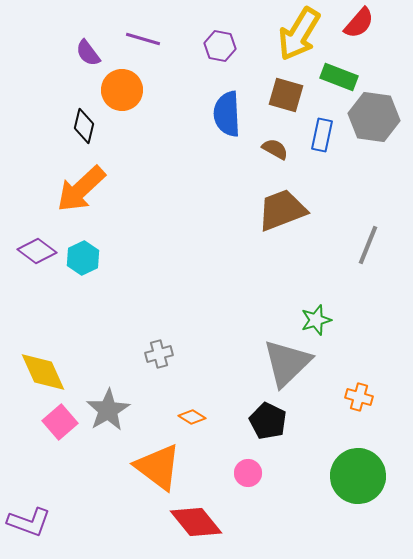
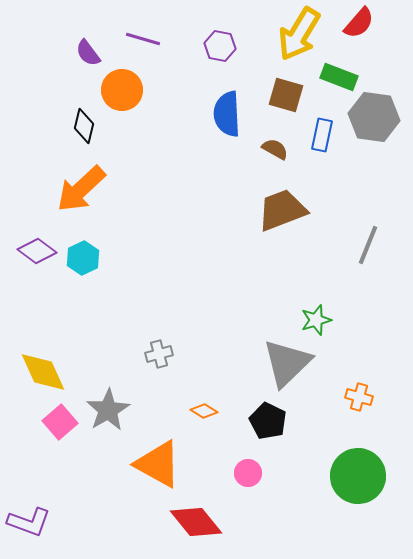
orange diamond: moved 12 px right, 6 px up
orange triangle: moved 3 px up; rotated 8 degrees counterclockwise
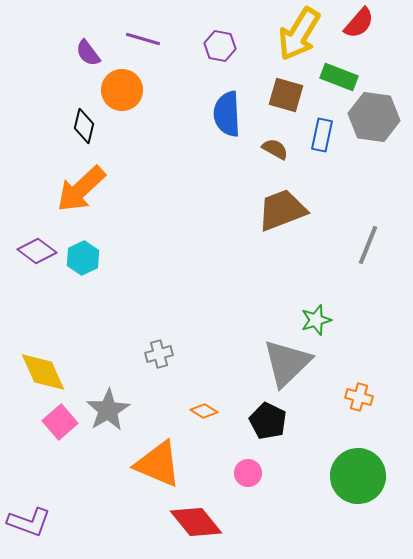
orange triangle: rotated 6 degrees counterclockwise
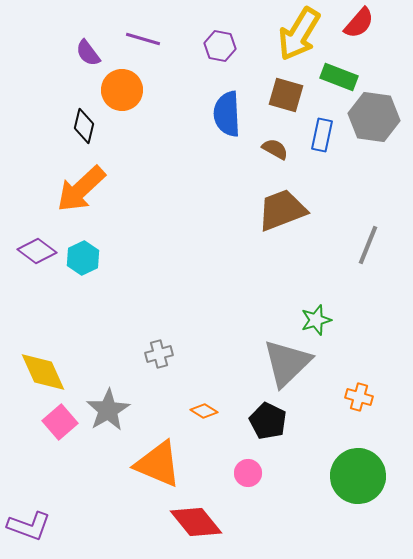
purple L-shape: moved 4 px down
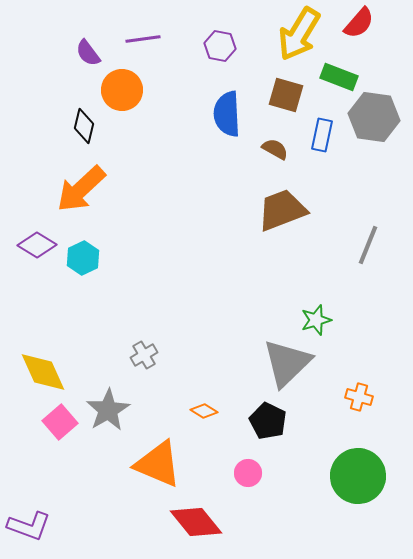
purple line: rotated 24 degrees counterclockwise
purple diamond: moved 6 px up; rotated 6 degrees counterclockwise
gray cross: moved 15 px left, 1 px down; rotated 16 degrees counterclockwise
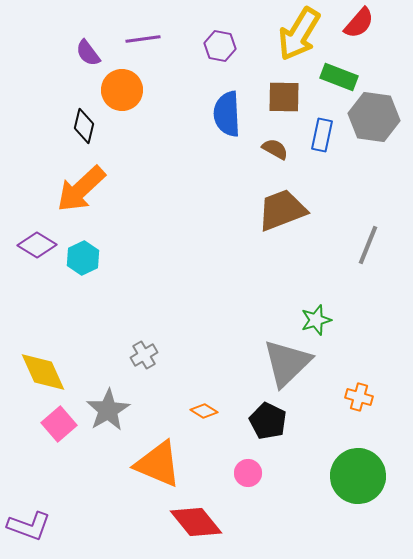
brown square: moved 2 px left, 2 px down; rotated 15 degrees counterclockwise
pink square: moved 1 px left, 2 px down
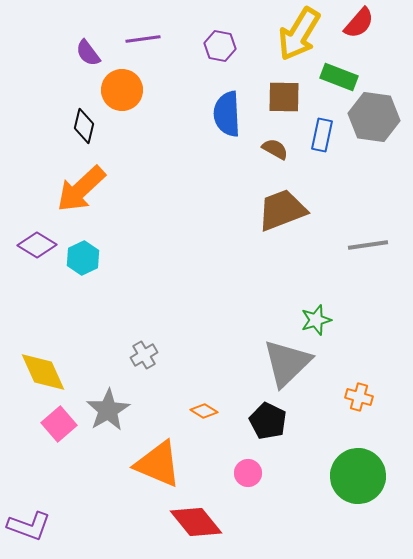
gray line: rotated 60 degrees clockwise
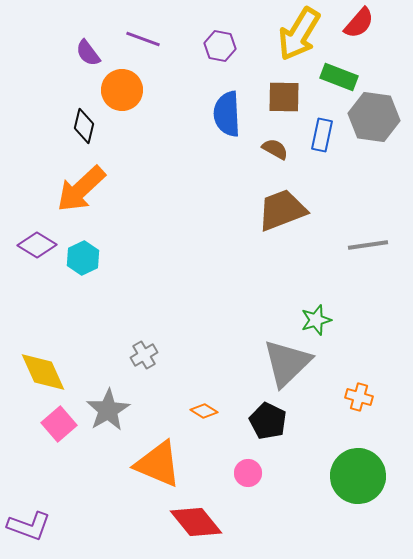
purple line: rotated 28 degrees clockwise
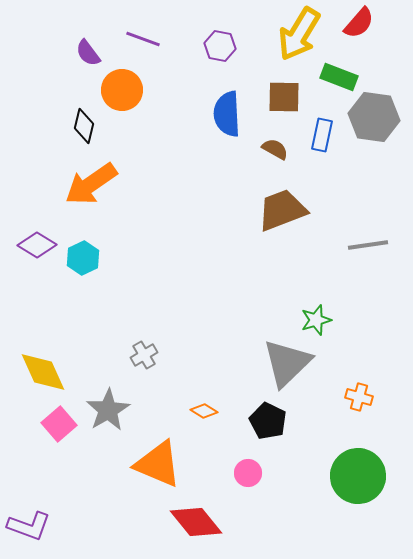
orange arrow: moved 10 px right, 5 px up; rotated 8 degrees clockwise
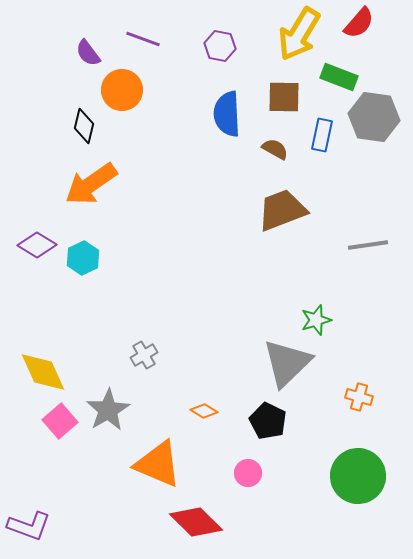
pink square: moved 1 px right, 3 px up
red diamond: rotated 6 degrees counterclockwise
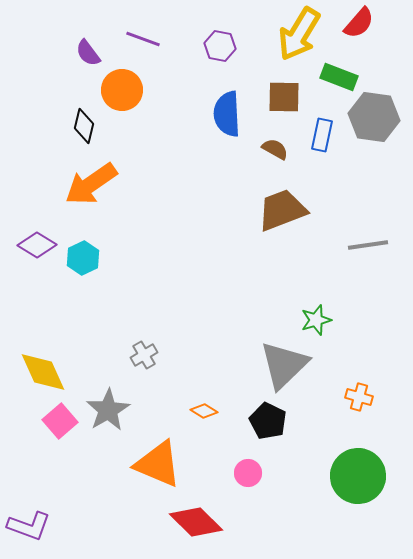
gray triangle: moved 3 px left, 2 px down
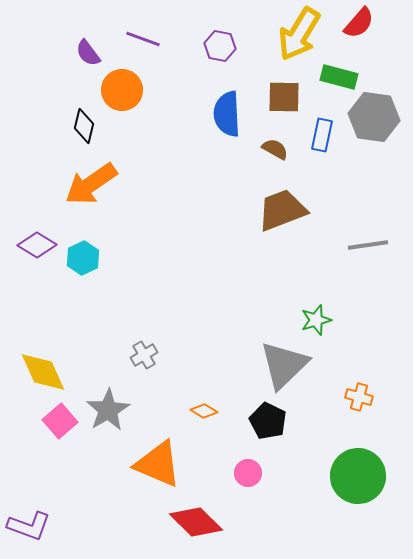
green rectangle: rotated 6 degrees counterclockwise
